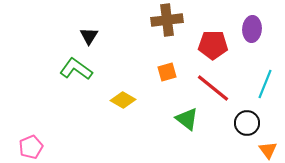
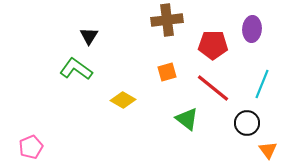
cyan line: moved 3 px left
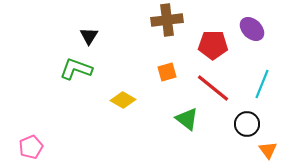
purple ellipse: rotated 50 degrees counterclockwise
green L-shape: rotated 16 degrees counterclockwise
black circle: moved 1 px down
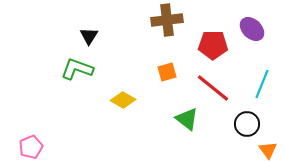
green L-shape: moved 1 px right
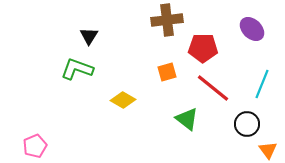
red pentagon: moved 10 px left, 3 px down
pink pentagon: moved 4 px right, 1 px up
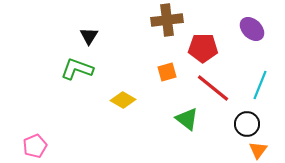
cyan line: moved 2 px left, 1 px down
orange triangle: moved 10 px left; rotated 12 degrees clockwise
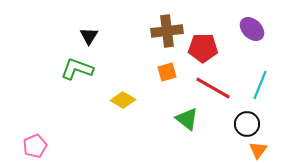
brown cross: moved 11 px down
red line: rotated 9 degrees counterclockwise
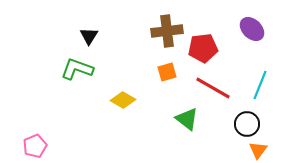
red pentagon: rotated 8 degrees counterclockwise
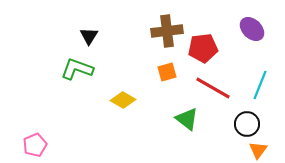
pink pentagon: moved 1 px up
